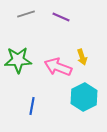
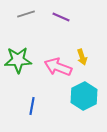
cyan hexagon: moved 1 px up
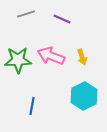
purple line: moved 1 px right, 2 px down
pink arrow: moved 7 px left, 11 px up
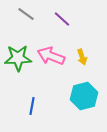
gray line: rotated 54 degrees clockwise
purple line: rotated 18 degrees clockwise
green star: moved 2 px up
cyan hexagon: rotated 12 degrees clockwise
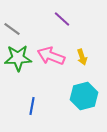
gray line: moved 14 px left, 15 px down
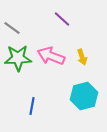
gray line: moved 1 px up
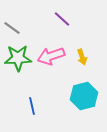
pink arrow: rotated 40 degrees counterclockwise
blue line: rotated 24 degrees counterclockwise
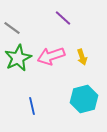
purple line: moved 1 px right, 1 px up
green star: rotated 24 degrees counterclockwise
cyan hexagon: moved 3 px down
